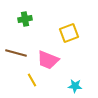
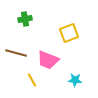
cyan star: moved 6 px up
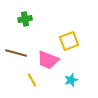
yellow square: moved 8 px down
cyan star: moved 4 px left; rotated 24 degrees counterclockwise
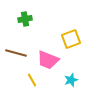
yellow square: moved 2 px right, 2 px up
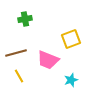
brown line: rotated 30 degrees counterclockwise
yellow line: moved 13 px left, 4 px up
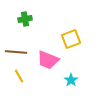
brown line: moved 1 px up; rotated 20 degrees clockwise
cyan star: rotated 16 degrees counterclockwise
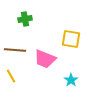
yellow square: rotated 30 degrees clockwise
brown line: moved 1 px left, 2 px up
pink trapezoid: moved 3 px left, 1 px up
yellow line: moved 8 px left
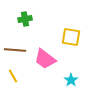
yellow square: moved 2 px up
pink trapezoid: rotated 15 degrees clockwise
yellow line: moved 2 px right
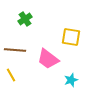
green cross: rotated 24 degrees counterclockwise
pink trapezoid: moved 3 px right
yellow line: moved 2 px left, 1 px up
cyan star: rotated 16 degrees clockwise
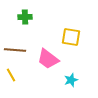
green cross: moved 2 px up; rotated 32 degrees clockwise
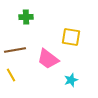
green cross: moved 1 px right
brown line: rotated 15 degrees counterclockwise
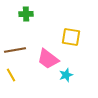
green cross: moved 3 px up
cyan star: moved 5 px left, 5 px up
